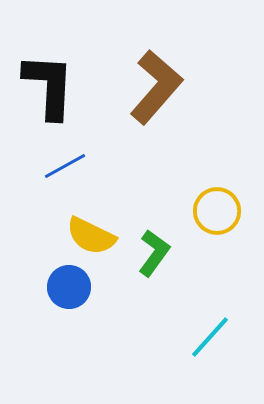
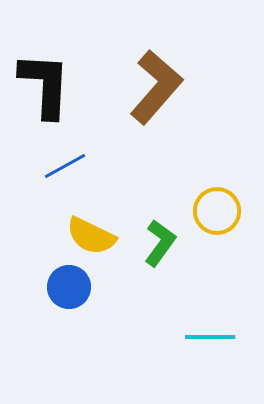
black L-shape: moved 4 px left, 1 px up
green L-shape: moved 6 px right, 10 px up
cyan line: rotated 48 degrees clockwise
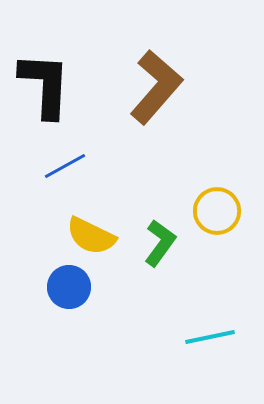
cyan line: rotated 12 degrees counterclockwise
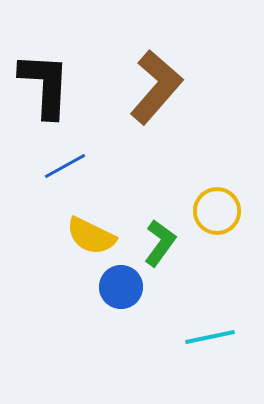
blue circle: moved 52 px right
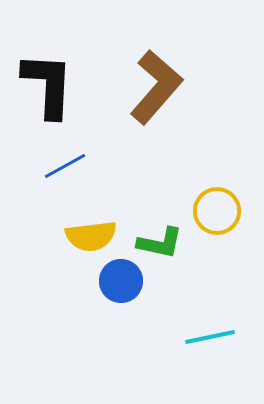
black L-shape: moved 3 px right
yellow semicircle: rotated 33 degrees counterclockwise
green L-shape: rotated 66 degrees clockwise
blue circle: moved 6 px up
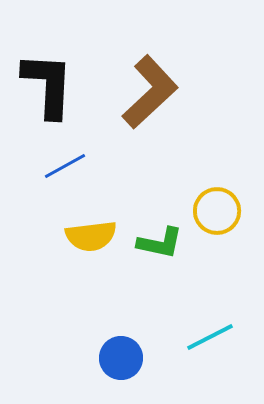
brown L-shape: moved 6 px left, 5 px down; rotated 6 degrees clockwise
blue circle: moved 77 px down
cyan line: rotated 15 degrees counterclockwise
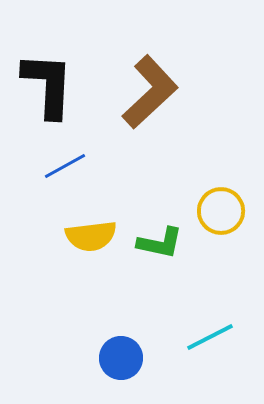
yellow circle: moved 4 px right
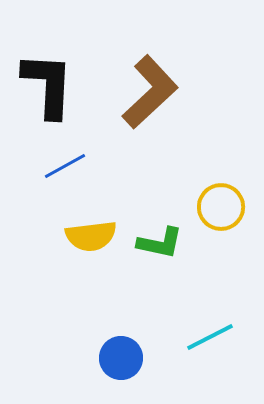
yellow circle: moved 4 px up
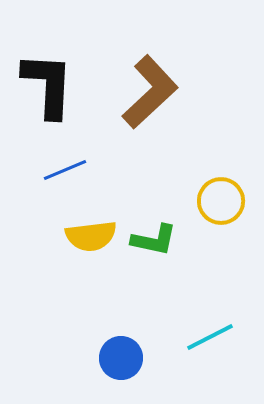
blue line: moved 4 px down; rotated 6 degrees clockwise
yellow circle: moved 6 px up
green L-shape: moved 6 px left, 3 px up
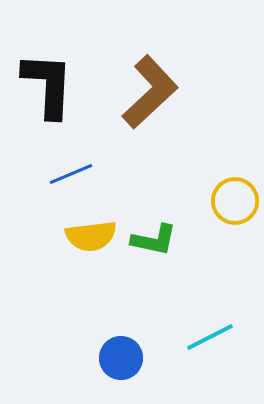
blue line: moved 6 px right, 4 px down
yellow circle: moved 14 px right
